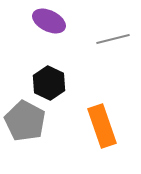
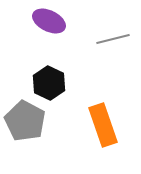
orange rectangle: moved 1 px right, 1 px up
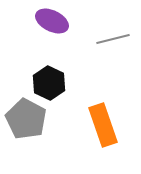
purple ellipse: moved 3 px right
gray pentagon: moved 1 px right, 2 px up
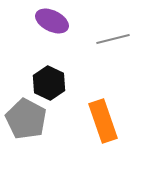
orange rectangle: moved 4 px up
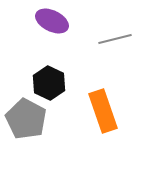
gray line: moved 2 px right
orange rectangle: moved 10 px up
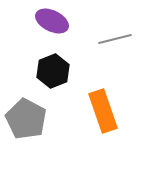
black hexagon: moved 4 px right, 12 px up; rotated 12 degrees clockwise
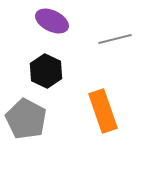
black hexagon: moved 7 px left; rotated 12 degrees counterclockwise
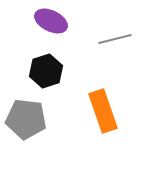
purple ellipse: moved 1 px left
black hexagon: rotated 16 degrees clockwise
gray pentagon: rotated 21 degrees counterclockwise
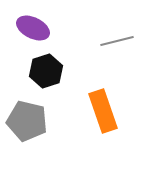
purple ellipse: moved 18 px left, 7 px down
gray line: moved 2 px right, 2 px down
gray pentagon: moved 1 px right, 2 px down; rotated 6 degrees clockwise
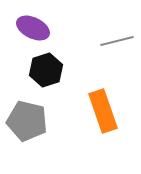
black hexagon: moved 1 px up
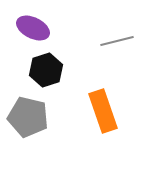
gray pentagon: moved 1 px right, 4 px up
